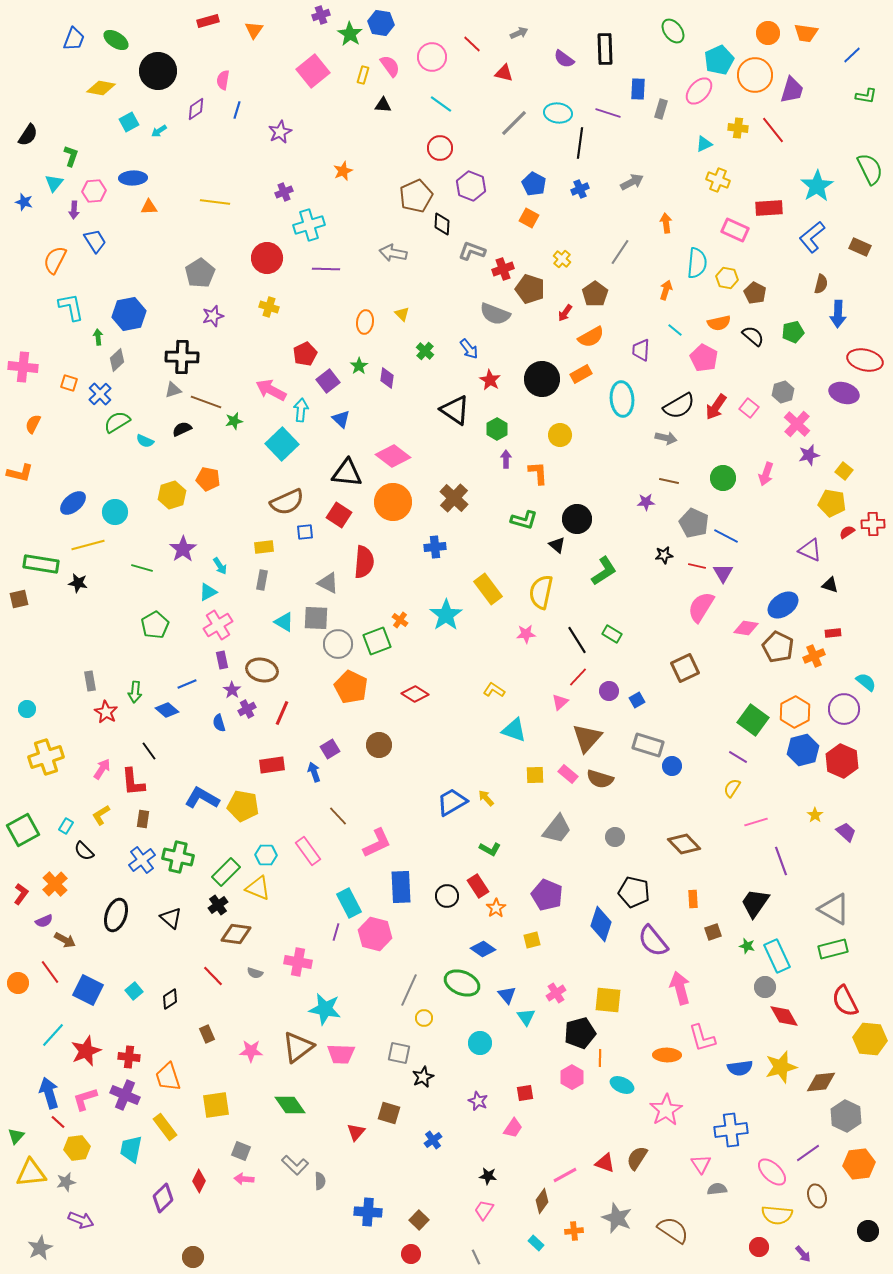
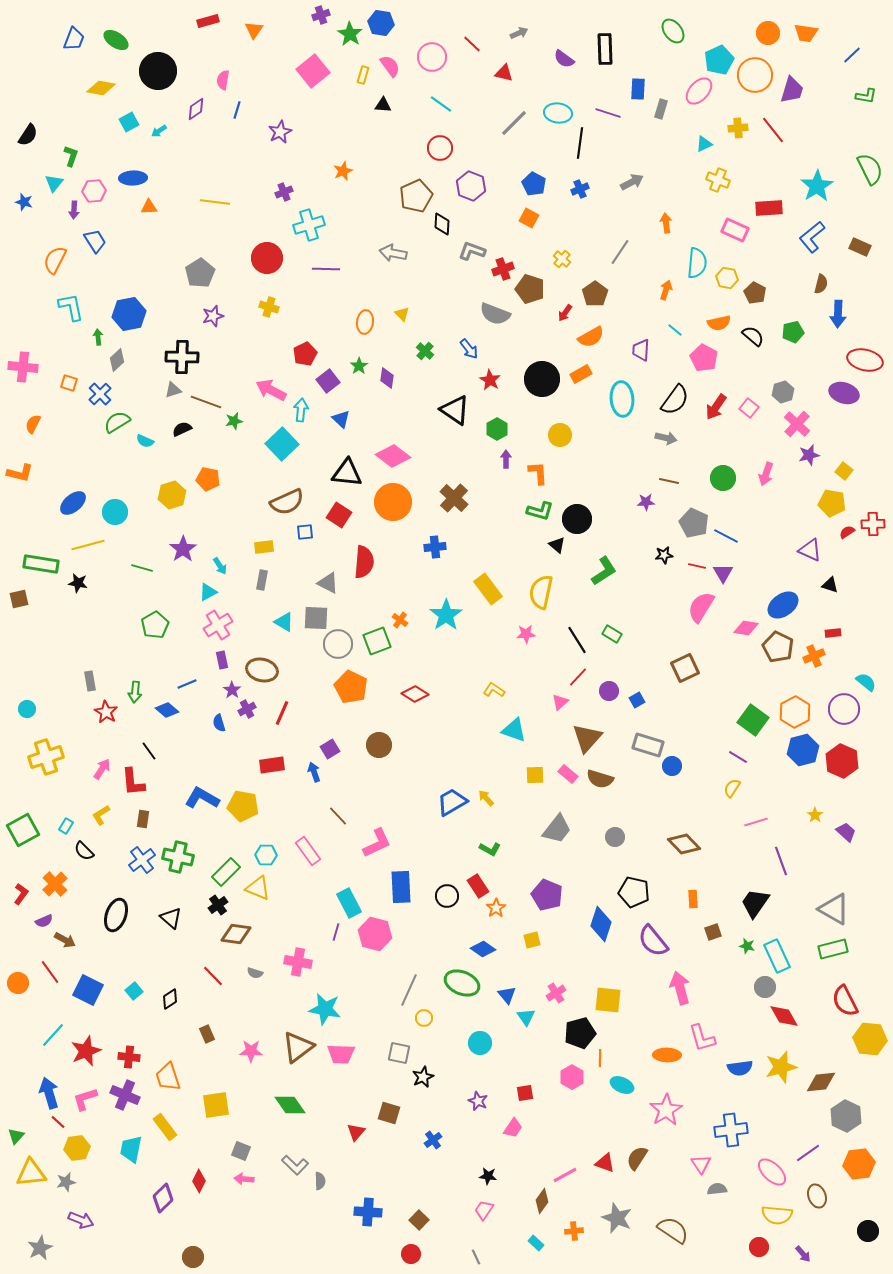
yellow cross at (738, 128): rotated 12 degrees counterclockwise
black semicircle at (679, 406): moved 4 px left, 6 px up; rotated 24 degrees counterclockwise
green L-shape at (524, 520): moved 16 px right, 9 px up
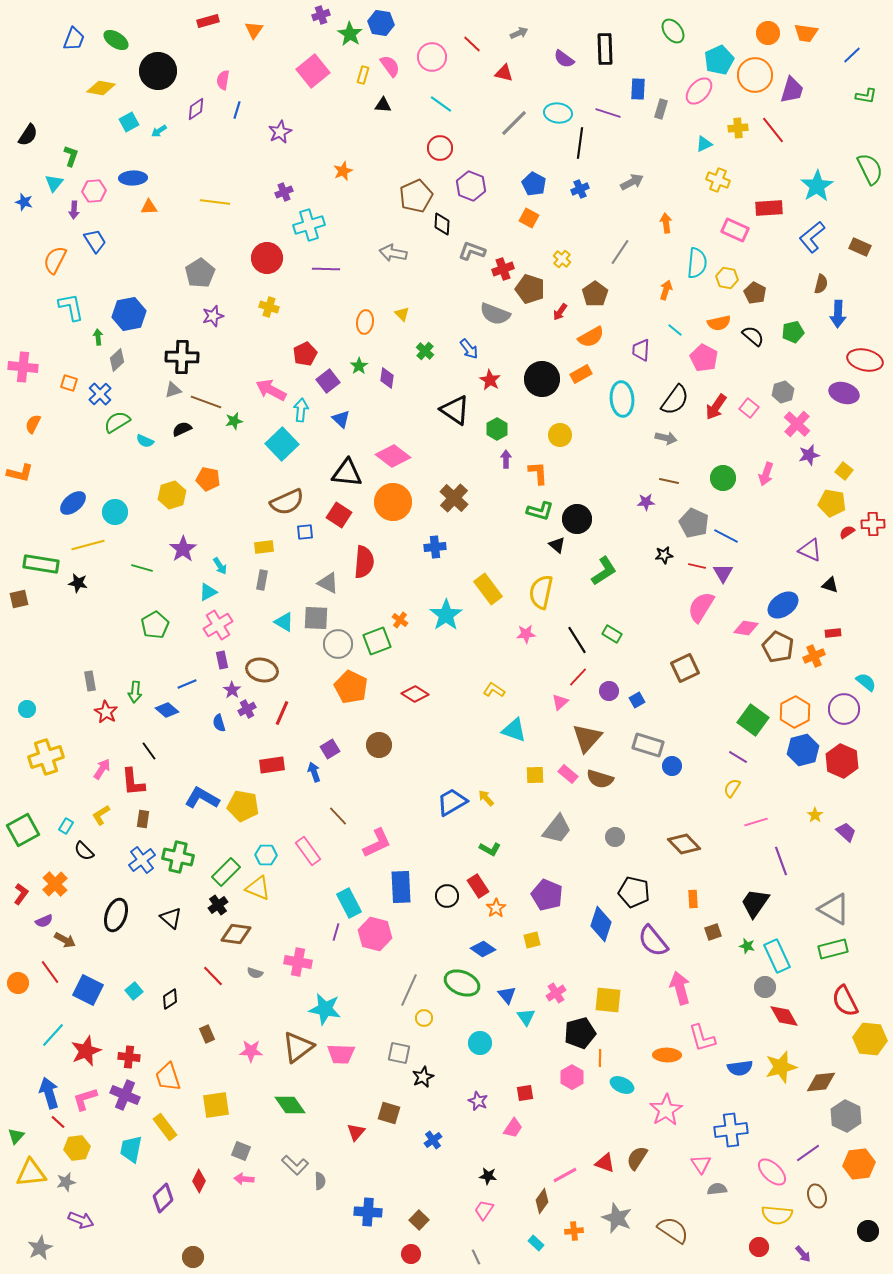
red arrow at (565, 313): moved 5 px left, 1 px up
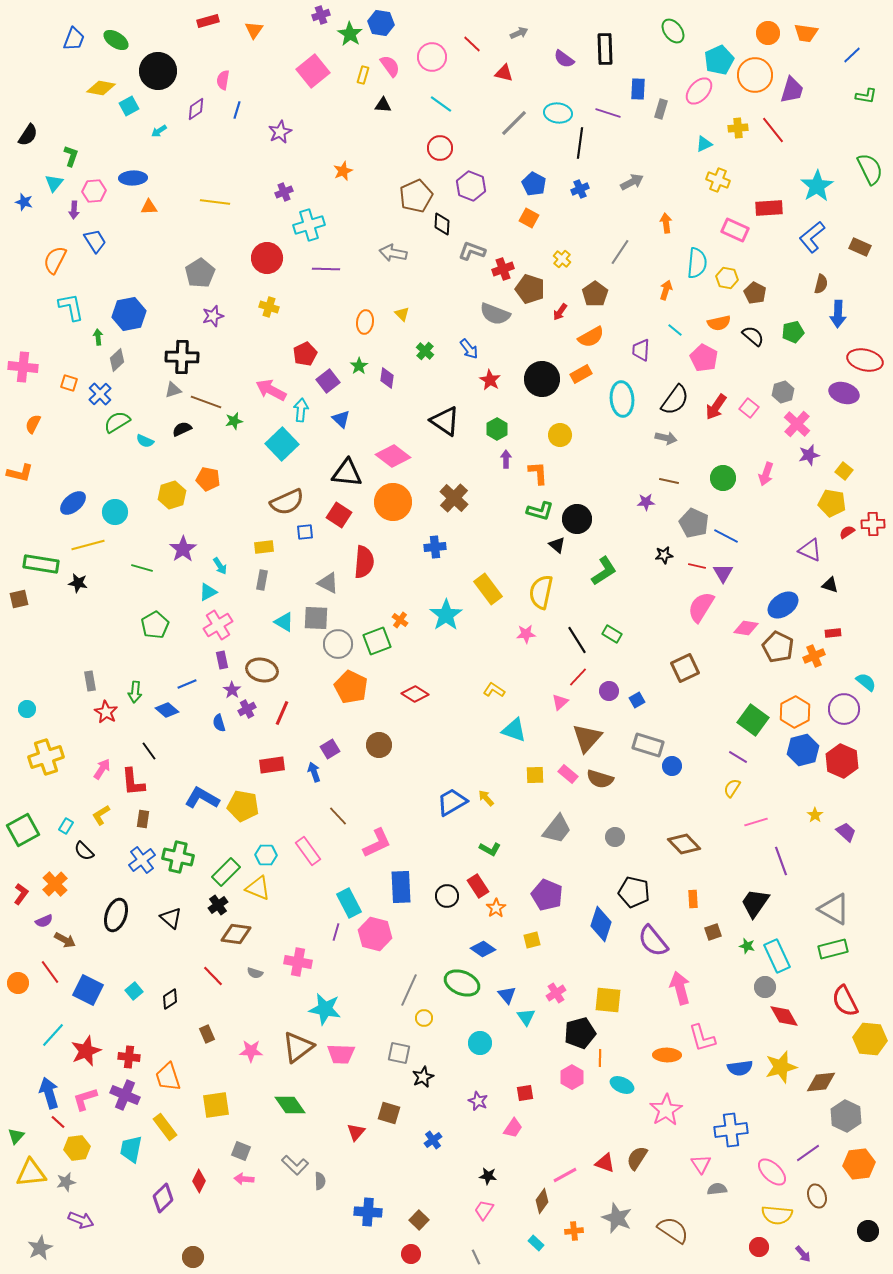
cyan square at (129, 122): moved 16 px up
black triangle at (455, 410): moved 10 px left, 11 px down
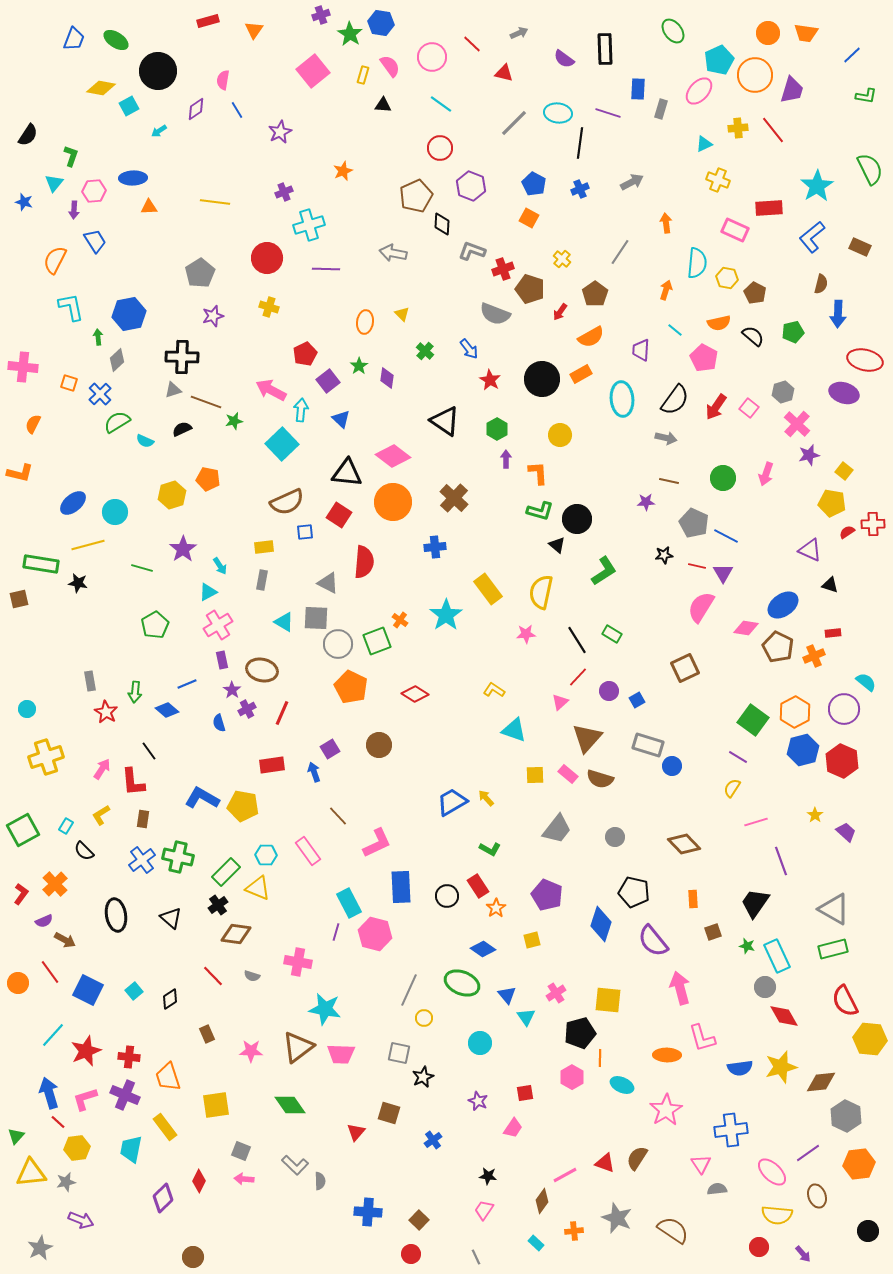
blue line at (237, 110): rotated 48 degrees counterclockwise
black ellipse at (116, 915): rotated 28 degrees counterclockwise
gray semicircle at (255, 973): moved 3 px left, 3 px down
